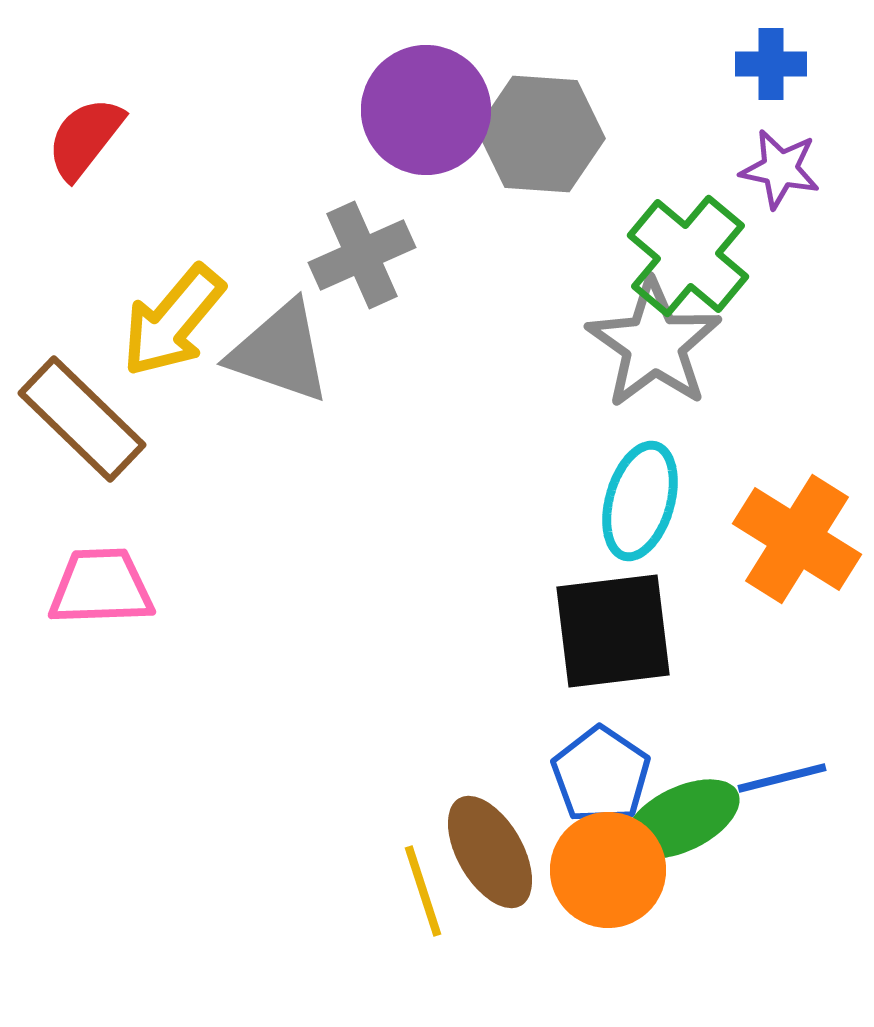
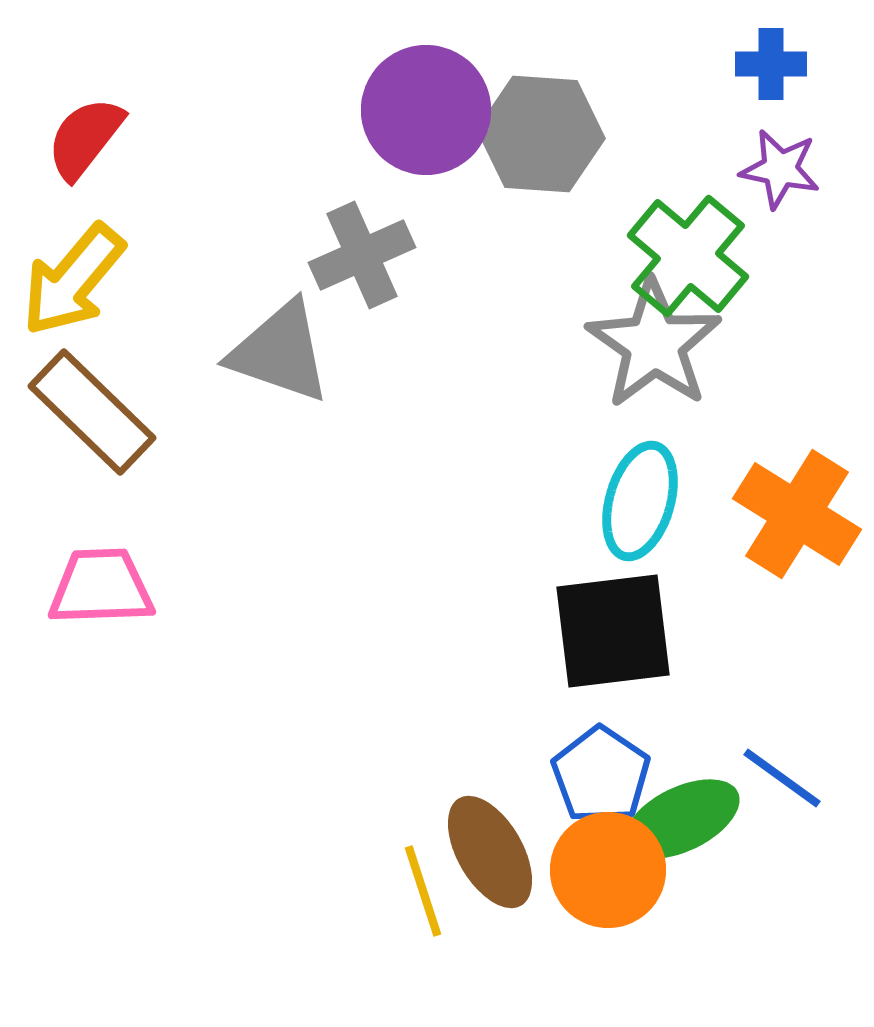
yellow arrow: moved 100 px left, 41 px up
brown rectangle: moved 10 px right, 7 px up
orange cross: moved 25 px up
blue line: rotated 50 degrees clockwise
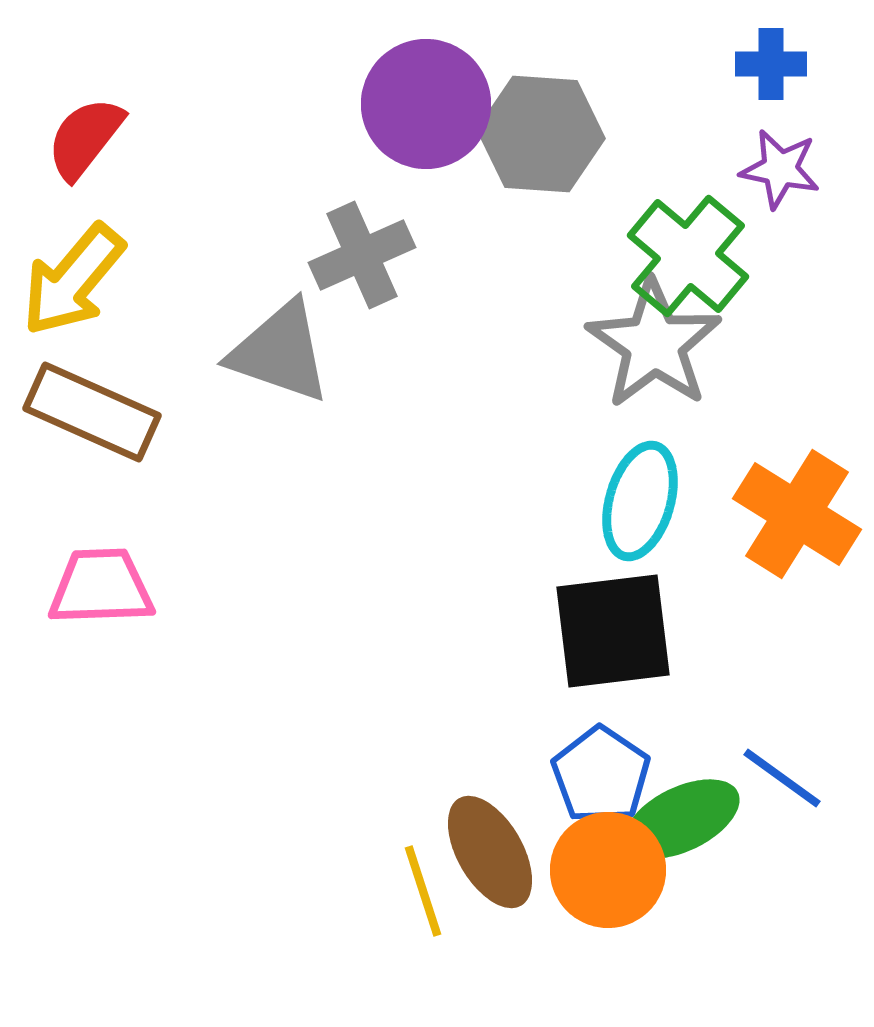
purple circle: moved 6 px up
brown rectangle: rotated 20 degrees counterclockwise
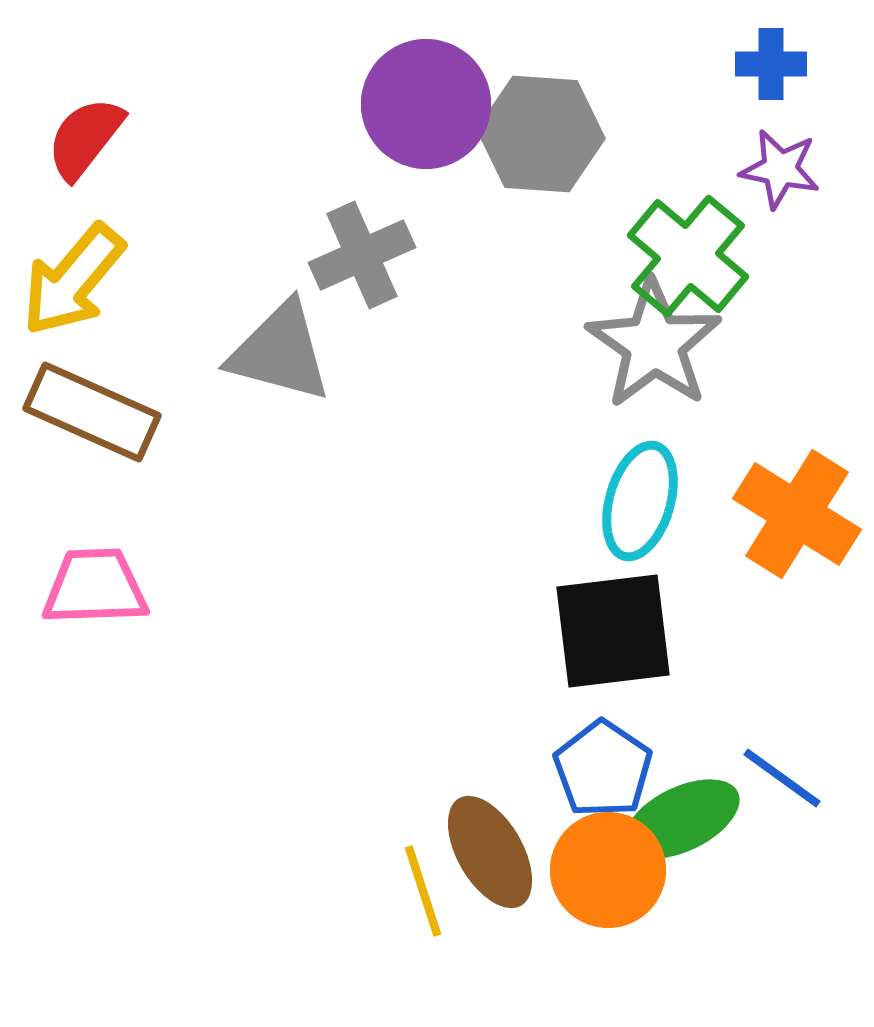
gray triangle: rotated 4 degrees counterclockwise
pink trapezoid: moved 6 px left
blue pentagon: moved 2 px right, 6 px up
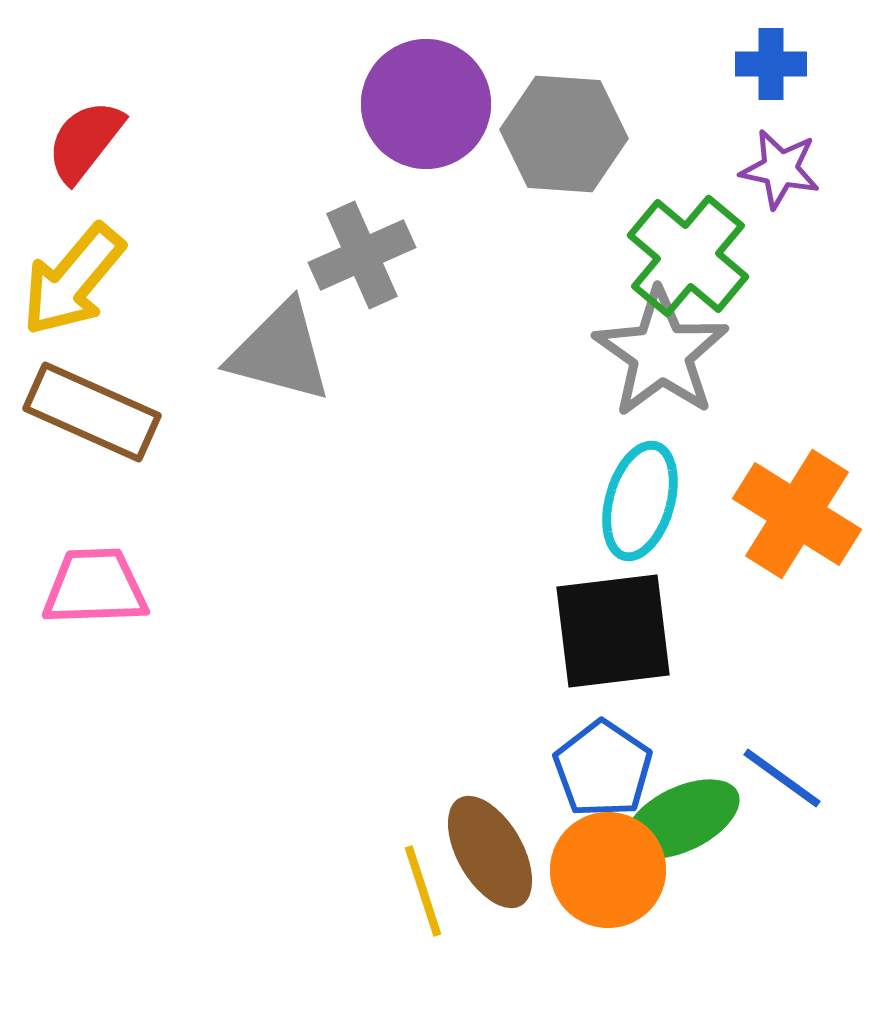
gray hexagon: moved 23 px right
red semicircle: moved 3 px down
gray star: moved 7 px right, 9 px down
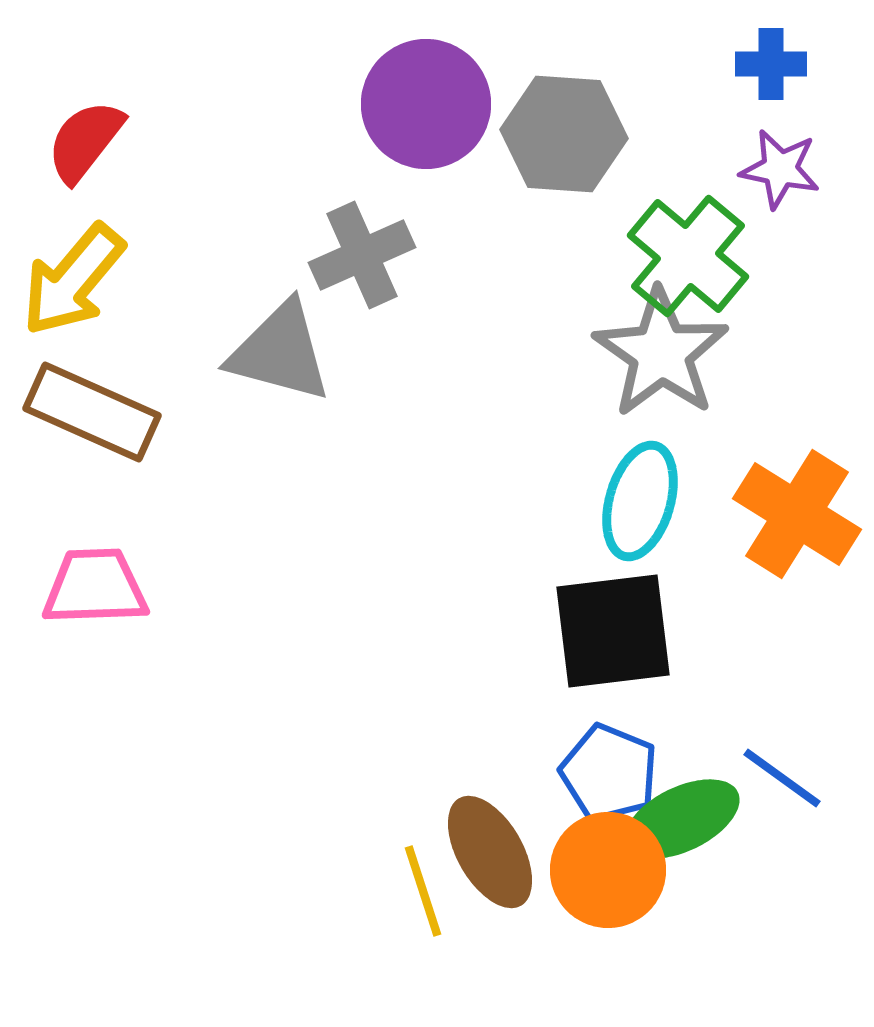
blue pentagon: moved 6 px right, 4 px down; rotated 12 degrees counterclockwise
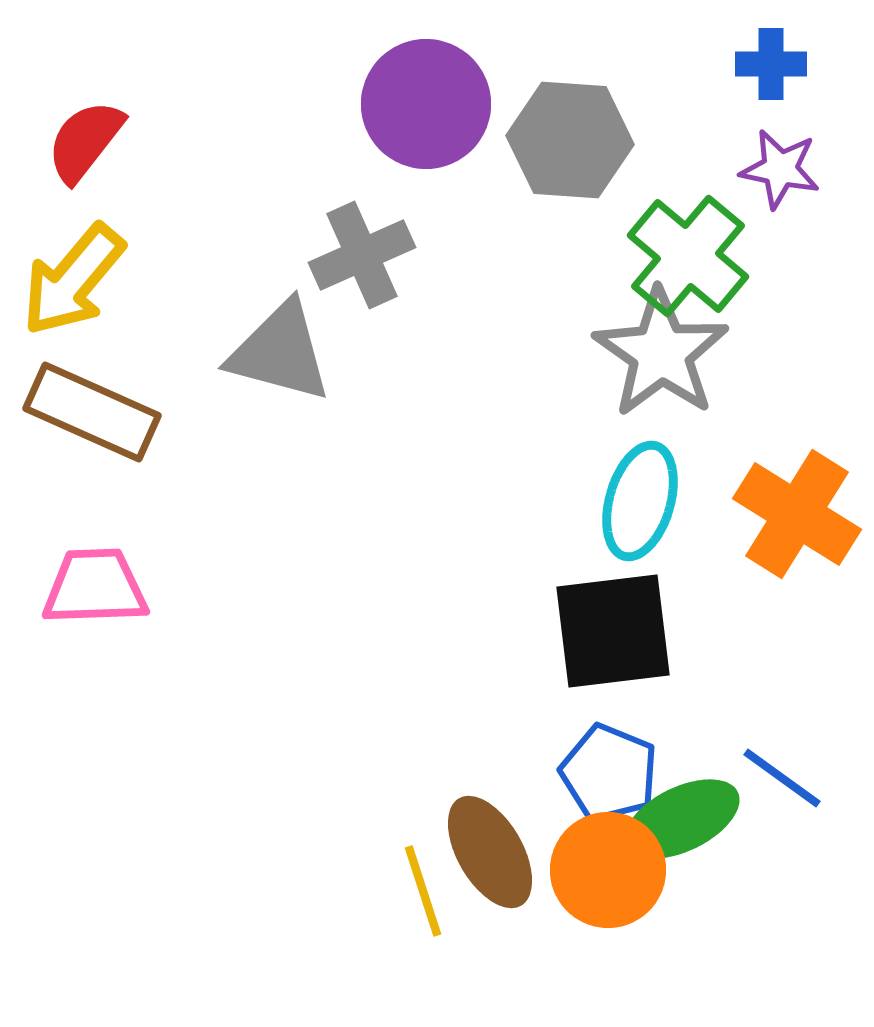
gray hexagon: moved 6 px right, 6 px down
